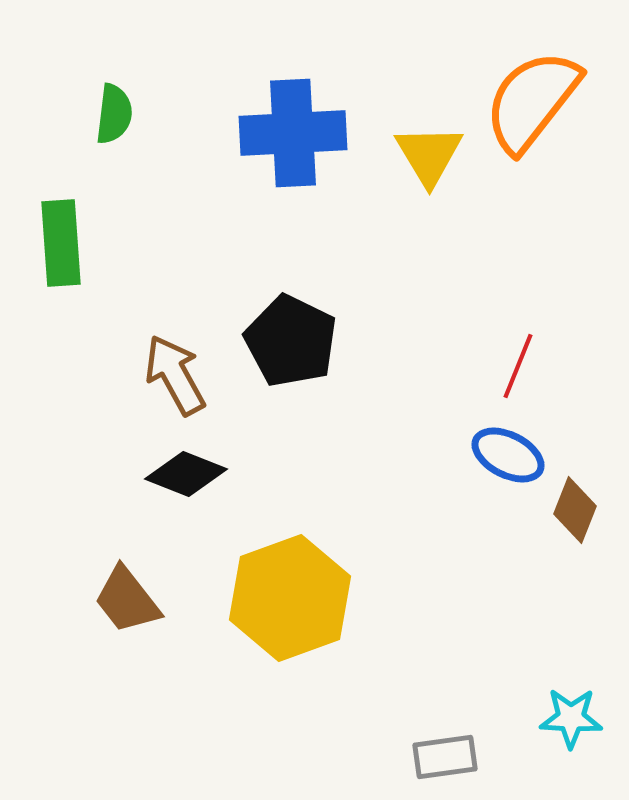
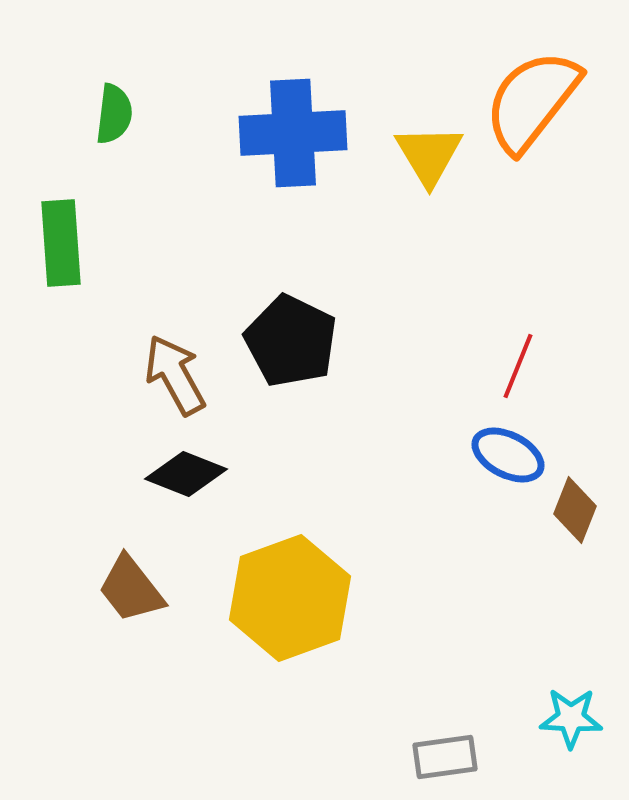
brown trapezoid: moved 4 px right, 11 px up
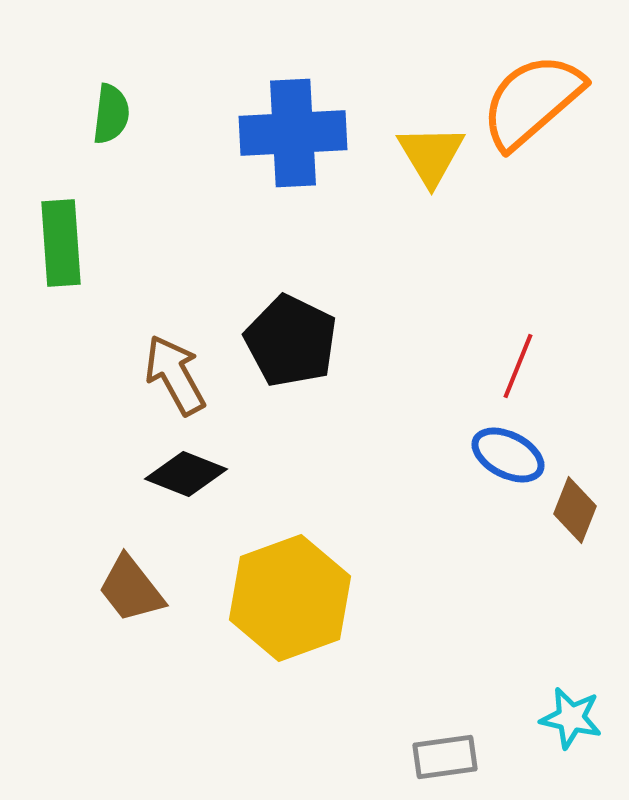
orange semicircle: rotated 11 degrees clockwise
green semicircle: moved 3 px left
yellow triangle: moved 2 px right
cyan star: rotated 10 degrees clockwise
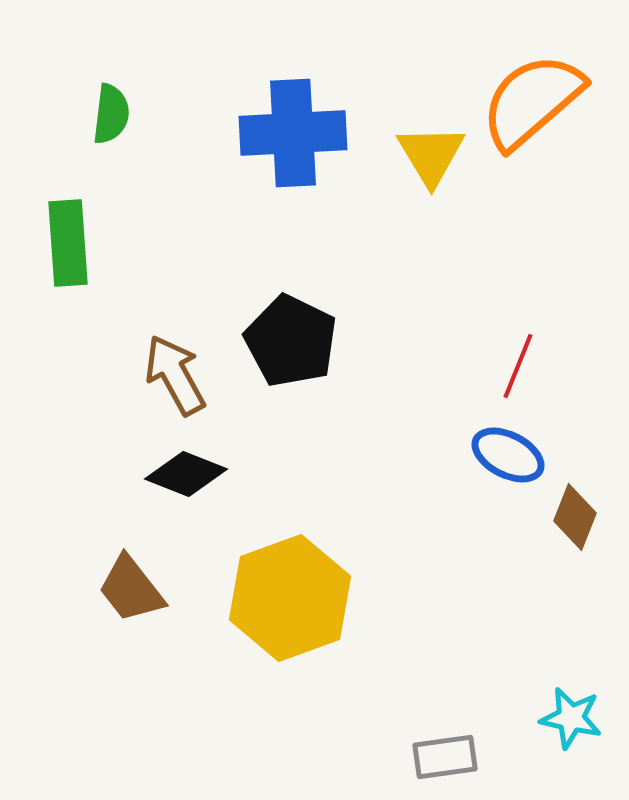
green rectangle: moved 7 px right
brown diamond: moved 7 px down
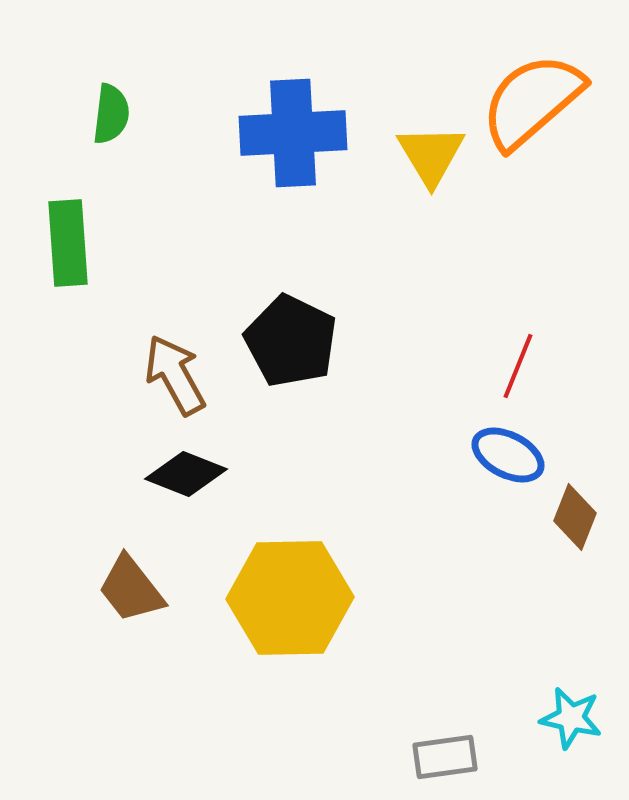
yellow hexagon: rotated 19 degrees clockwise
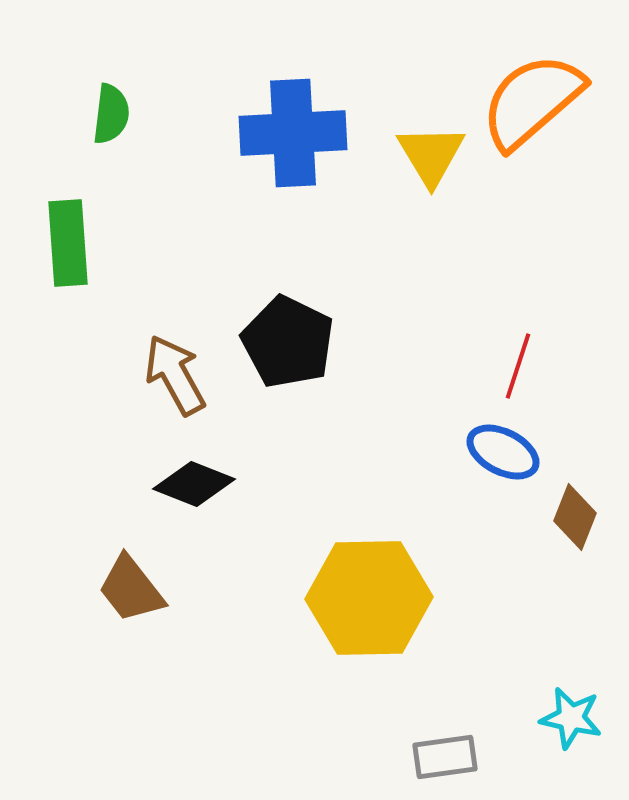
black pentagon: moved 3 px left, 1 px down
red line: rotated 4 degrees counterclockwise
blue ellipse: moved 5 px left, 3 px up
black diamond: moved 8 px right, 10 px down
yellow hexagon: moved 79 px right
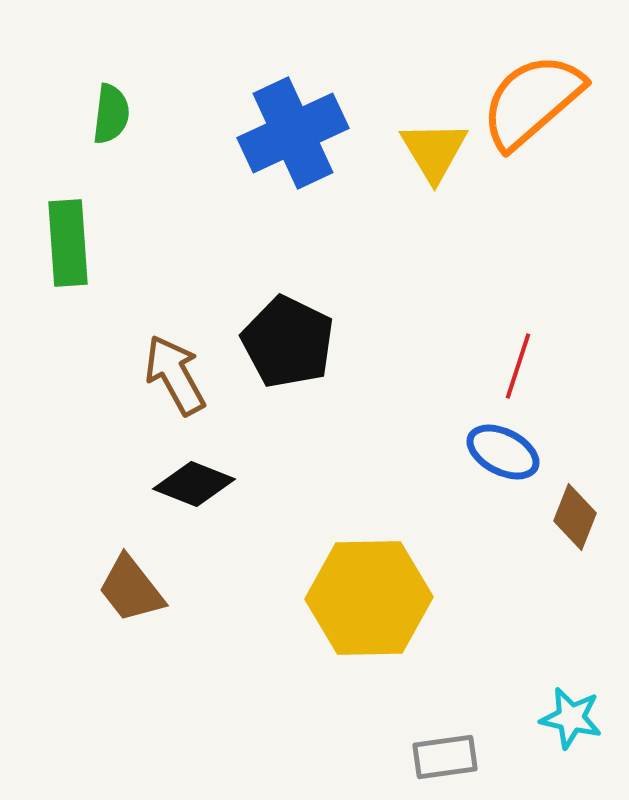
blue cross: rotated 22 degrees counterclockwise
yellow triangle: moved 3 px right, 4 px up
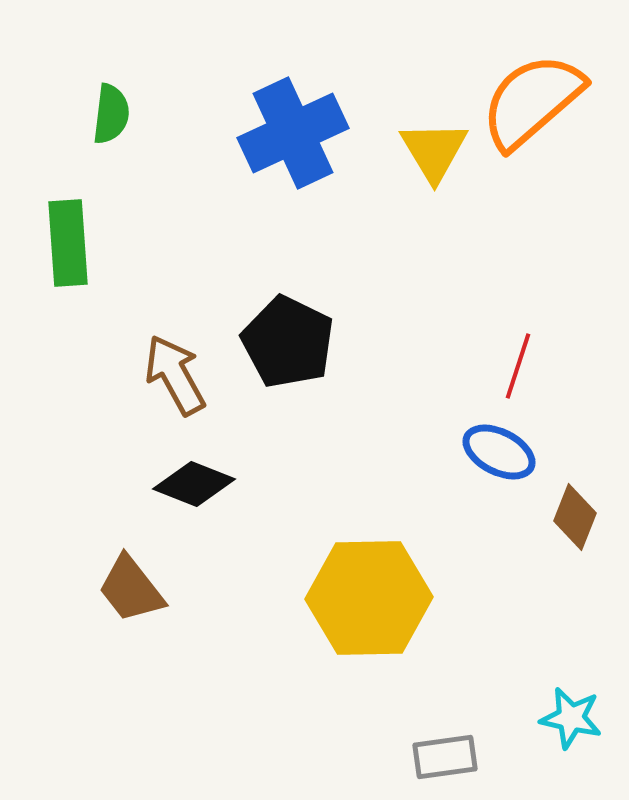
blue ellipse: moved 4 px left
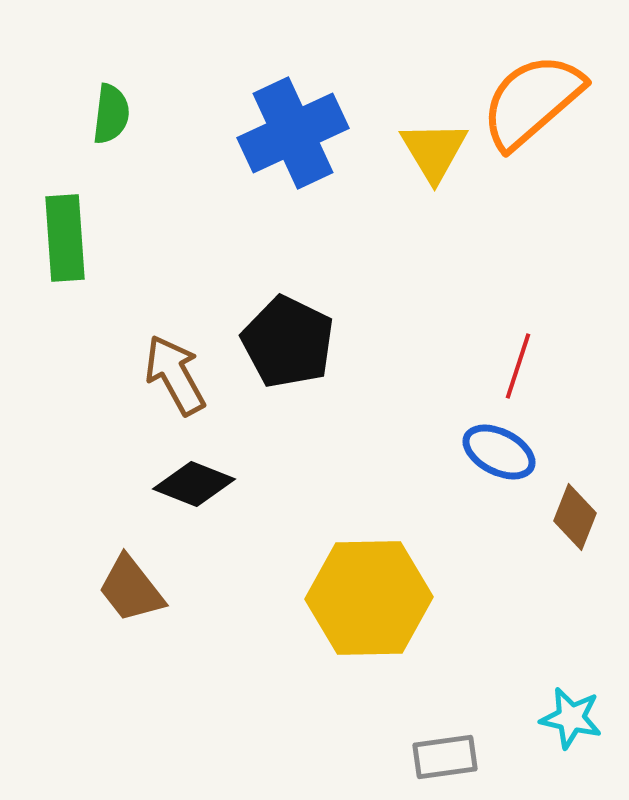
green rectangle: moved 3 px left, 5 px up
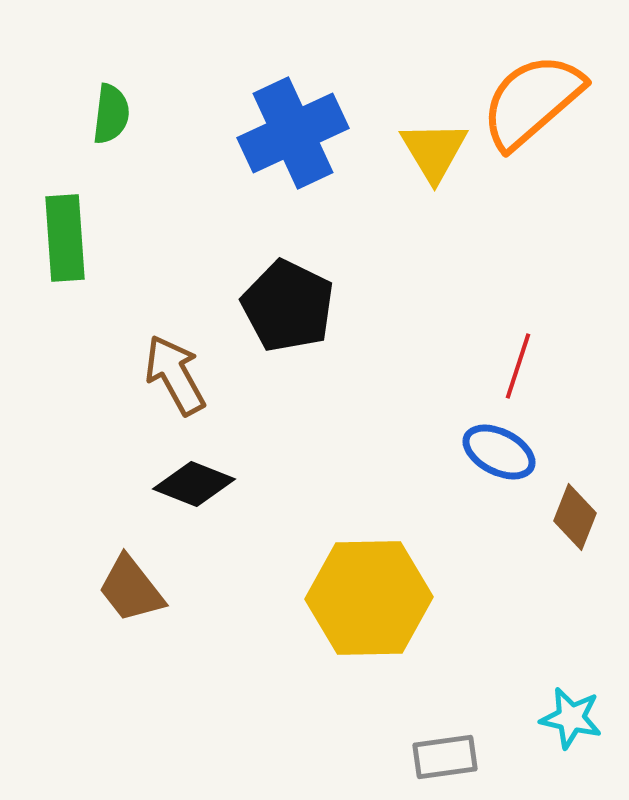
black pentagon: moved 36 px up
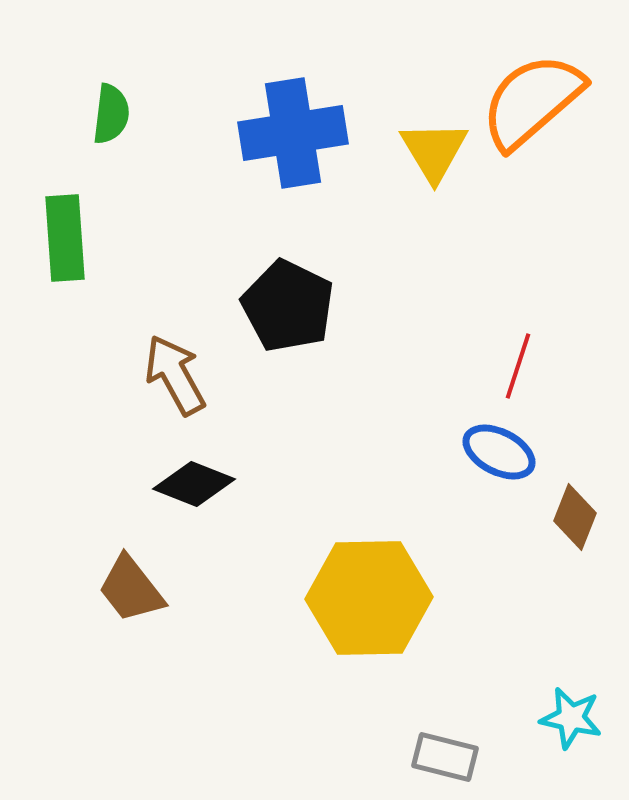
blue cross: rotated 16 degrees clockwise
gray rectangle: rotated 22 degrees clockwise
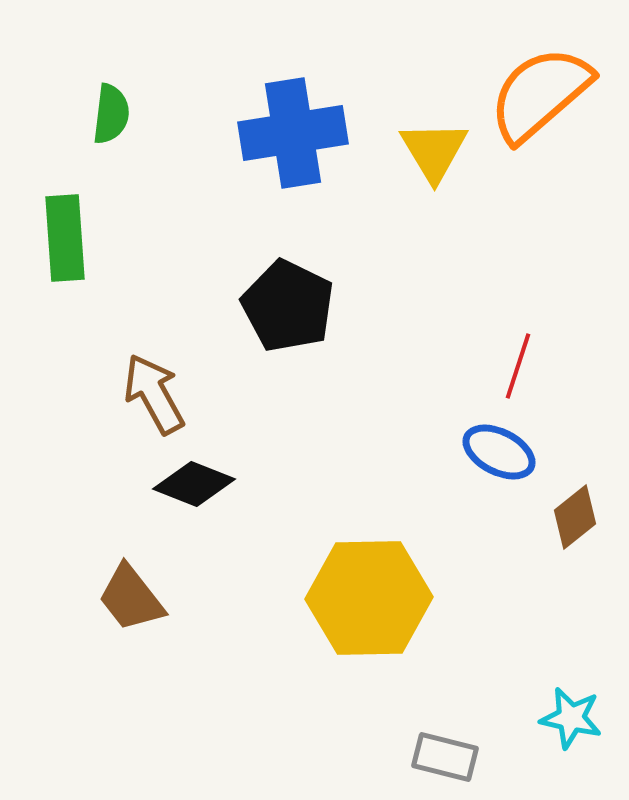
orange semicircle: moved 8 px right, 7 px up
brown arrow: moved 21 px left, 19 px down
brown diamond: rotated 30 degrees clockwise
brown trapezoid: moved 9 px down
